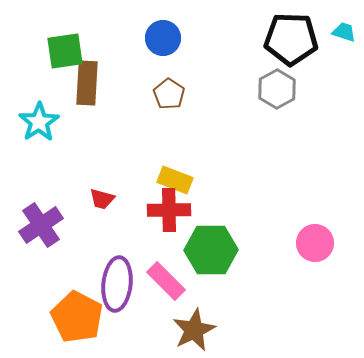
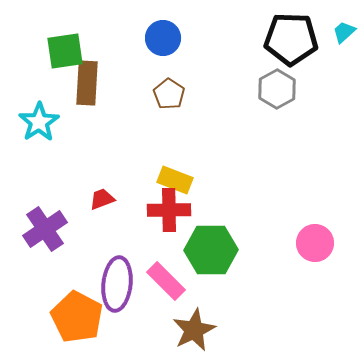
cyan trapezoid: rotated 60 degrees counterclockwise
red trapezoid: rotated 144 degrees clockwise
purple cross: moved 4 px right, 4 px down
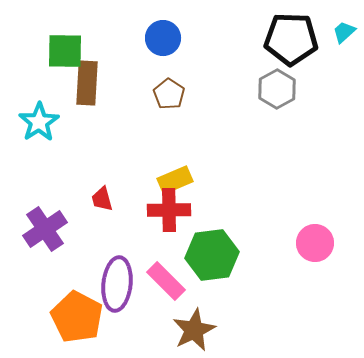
green square: rotated 9 degrees clockwise
yellow rectangle: rotated 44 degrees counterclockwise
red trapezoid: rotated 84 degrees counterclockwise
green hexagon: moved 1 px right, 5 px down; rotated 6 degrees counterclockwise
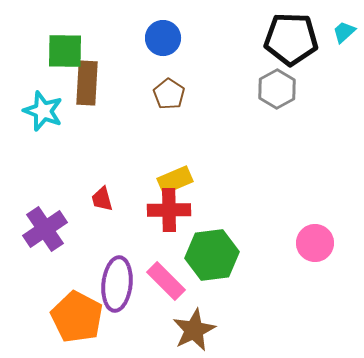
cyan star: moved 4 px right, 11 px up; rotated 18 degrees counterclockwise
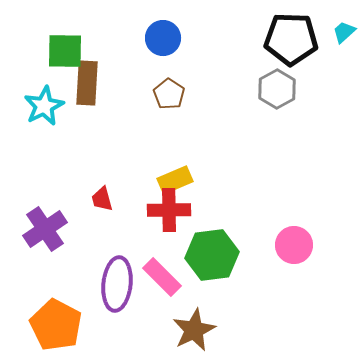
cyan star: moved 1 px right, 5 px up; rotated 24 degrees clockwise
pink circle: moved 21 px left, 2 px down
pink rectangle: moved 4 px left, 4 px up
orange pentagon: moved 21 px left, 8 px down
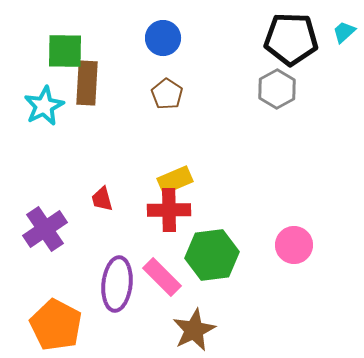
brown pentagon: moved 2 px left
